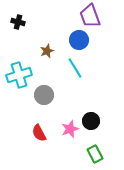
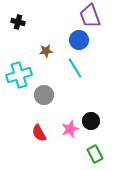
brown star: moved 1 px left; rotated 16 degrees clockwise
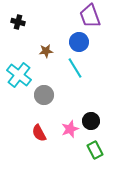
blue circle: moved 2 px down
cyan cross: rotated 35 degrees counterclockwise
green rectangle: moved 4 px up
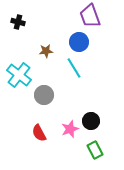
cyan line: moved 1 px left
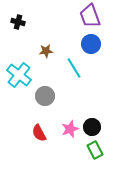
blue circle: moved 12 px right, 2 px down
gray circle: moved 1 px right, 1 px down
black circle: moved 1 px right, 6 px down
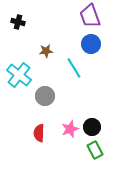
red semicircle: rotated 30 degrees clockwise
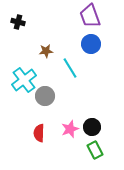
cyan line: moved 4 px left
cyan cross: moved 5 px right, 5 px down; rotated 15 degrees clockwise
